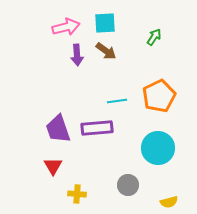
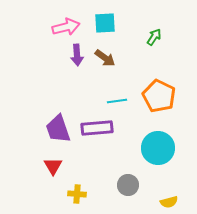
brown arrow: moved 1 px left, 7 px down
orange pentagon: rotated 20 degrees counterclockwise
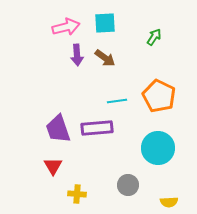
yellow semicircle: rotated 12 degrees clockwise
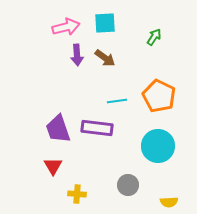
purple rectangle: rotated 12 degrees clockwise
cyan circle: moved 2 px up
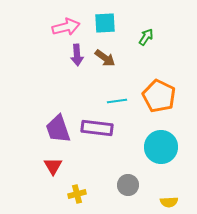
green arrow: moved 8 px left
cyan circle: moved 3 px right, 1 px down
yellow cross: rotated 18 degrees counterclockwise
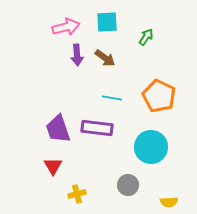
cyan square: moved 2 px right, 1 px up
cyan line: moved 5 px left, 3 px up; rotated 18 degrees clockwise
cyan circle: moved 10 px left
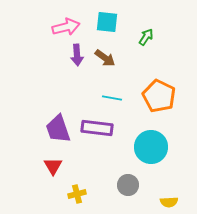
cyan square: rotated 10 degrees clockwise
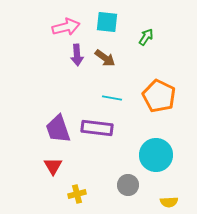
cyan circle: moved 5 px right, 8 px down
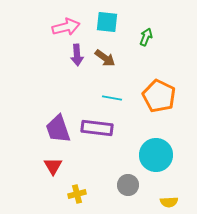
green arrow: rotated 12 degrees counterclockwise
